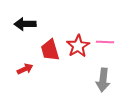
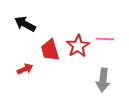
black arrow: rotated 30 degrees clockwise
pink line: moved 3 px up
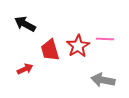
gray arrow: rotated 95 degrees clockwise
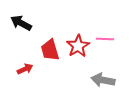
black arrow: moved 4 px left, 1 px up
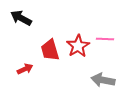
black arrow: moved 5 px up
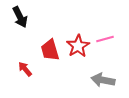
black arrow: moved 1 px left, 1 px up; rotated 145 degrees counterclockwise
pink line: rotated 18 degrees counterclockwise
red arrow: rotated 105 degrees counterclockwise
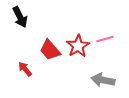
red trapezoid: rotated 25 degrees counterclockwise
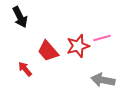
pink line: moved 3 px left, 1 px up
red star: rotated 15 degrees clockwise
red trapezoid: moved 2 px left, 1 px down
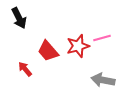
black arrow: moved 1 px left, 1 px down
